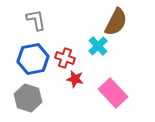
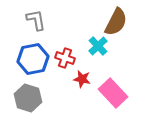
red star: moved 7 px right
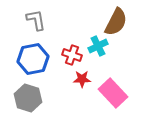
cyan cross: rotated 18 degrees clockwise
red cross: moved 7 px right, 3 px up
red star: rotated 12 degrees counterclockwise
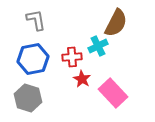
brown semicircle: moved 1 px down
red cross: moved 2 px down; rotated 24 degrees counterclockwise
red star: rotated 30 degrees clockwise
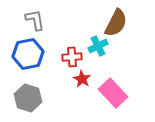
gray L-shape: moved 1 px left
blue hexagon: moved 5 px left, 5 px up
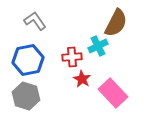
gray L-shape: moved 1 px down; rotated 25 degrees counterclockwise
blue hexagon: moved 6 px down
gray hexagon: moved 2 px left, 2 px up
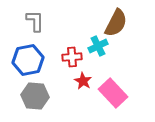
gray L-shape: rotated 35 degrees clockwise
red star: moved 1 px right, 2 px down
gray hexagon: moved 9 px right; rotated 12 degrees counterclockwise
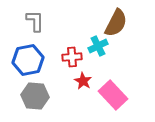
pink rectangle: moved 2 px down
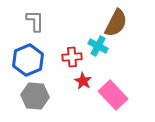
cyan cross: rotated 36 degrees counterclockwise
blue hexagon: rotated 12 degrees counterclockwise
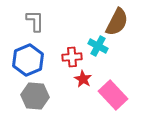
brown semicircle: moved 1 px right, 1 px up
red star: moved 2 px up
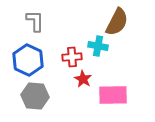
cyan cross: rotated 18 degrees counterclockwise
blue hexagon: rotated 12 degrees counterclockwise
pink rectangle: rotated 48 degrees counterclockwise
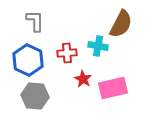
brown semicircle: moved 4 px right, 2 px down
red cross: moved 5 px left, 4 px up
pink rectangle: moved 7 px up; rotated 12 degrees counterclockwise
